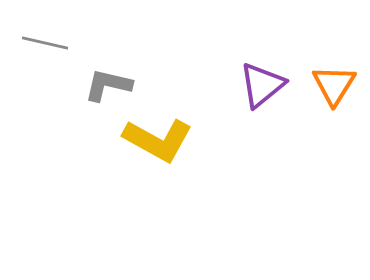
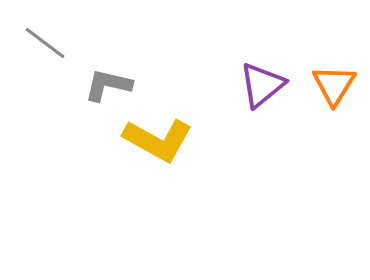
gray line: rotated 24 degrees clockwise
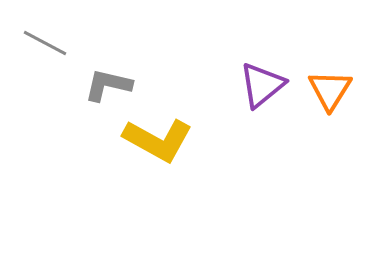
gray line: rotated 9 degrees counterclockwise
orange triangle: moved 4 px left, 5 px down
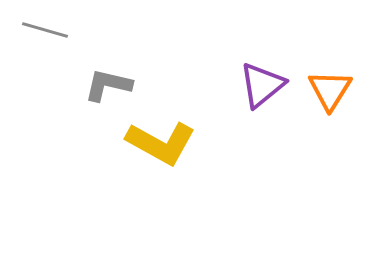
gray line: moved 13 px up; rotated 12 degrees counterclockwise
yellow L-shape: moved 3 px right, 3 px down
